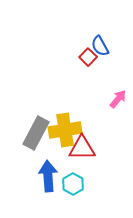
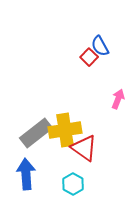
red square: moved 1 px right
pink arrow: rotated 18 degrees counterclockwise
gray rectangle: rotated 24 degrees clockwise
red triangle: moved 2 px right; rotated 36 degrees clockwise
blue arrow: moved 22 px left, 2 px up
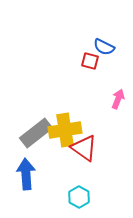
blue semicircle: moved 4 px right, 1 px down; rotated 35 degrees counterclockwise
red square: moved 1 px right, 4 px down; rotated 30 degrees counterclockwise
cyan hexagon: moved 6 px right, 13 px down
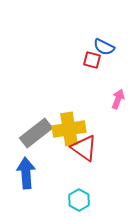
red square: moved 2 px right, 1 px up
yellow cross: moved 4 px right, 1 px up
blue arrow: moved 1 px up
cyan hexagon: moved 3 px down
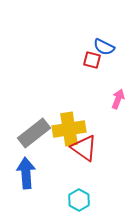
gray rectangle: moved 2 px left
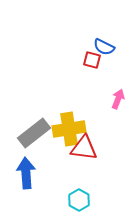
red triangle: rotated 28 degrees counterclockwise
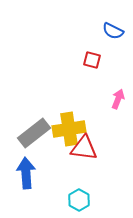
blue semicircle: moved 9 px right, 16 px up
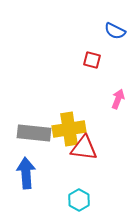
blue semicircle: moved 2 px right
gray rectangle: rotated 44 degrees clockwise
